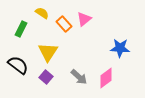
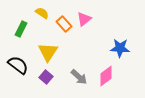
pink diamond: moved 2 px up
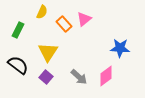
yellow semicircle: moved 1 px up; rotated 80 degrees clockwise
green rectangle: moved 3 px left, 1 px down
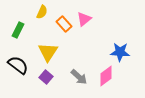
blue star: moved 4 px down
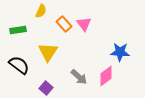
yellow semicircle: moved 1 px left, 1 px up
pink triangle: moved 5 px down; rotated 28 degrees counterclockwise
green rectangle: rotated 56 degrees clockwise
black semicircle: moved 1 px right
purple square: moved 11 px down
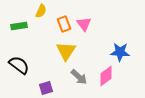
orange rectangle: rotated 21 degrees clockwise
green rectangle: moved 1 px right, 4 px up
yellow triangle: moved 18 px right, 1 px up
purple square: rotated 32 degrees clockwise
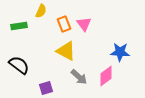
yellow triangle: rotated 35 degrees counterclockwise
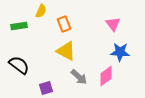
pink triangle: moved 29 px right
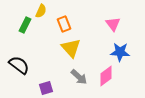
green rectangle: moved 6 px right, 1 px up; rotated 56 degrees counterclockwise
yellow triangle: moved 5 px right, 3 px up; rotated 20 degrees clockwise
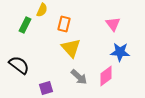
yellow semicircle: moved 1 px right, 1 px up
orange rectangle: rotated 35 degrees clockwise
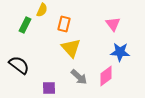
purple square: moved 3 px right; rotated 16 degrees clockwise
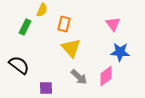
green rectangle: moved 2 px down
purple square: moved 3 px left
